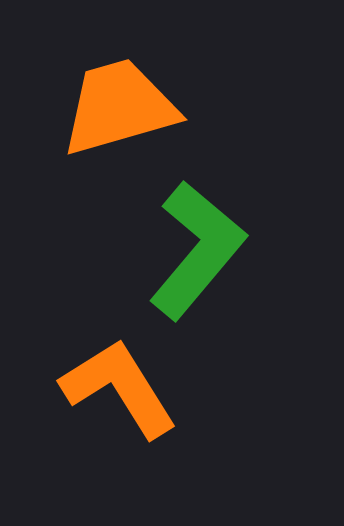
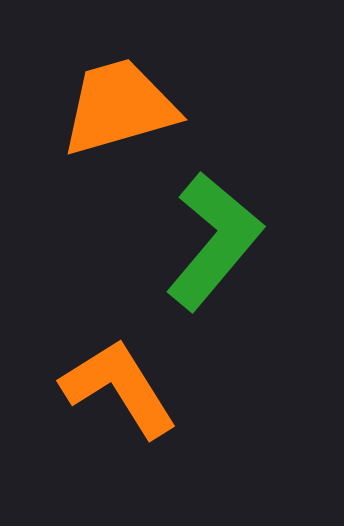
green L-shape: moved 17 px right, 9 px up
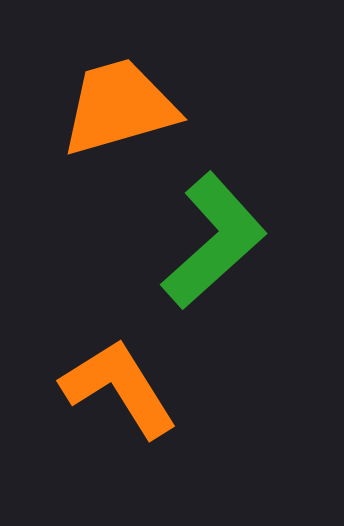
green L-shape: rotated 8 degrees clockwise
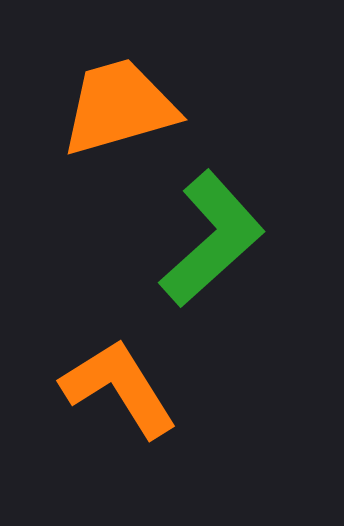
green L-shape: moved 2 px left, 2 px up
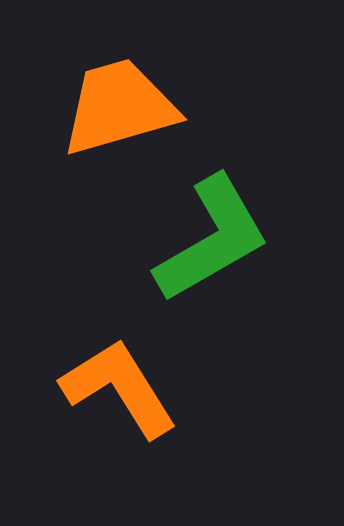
green L-shape: rotated 12 degrees clockwise
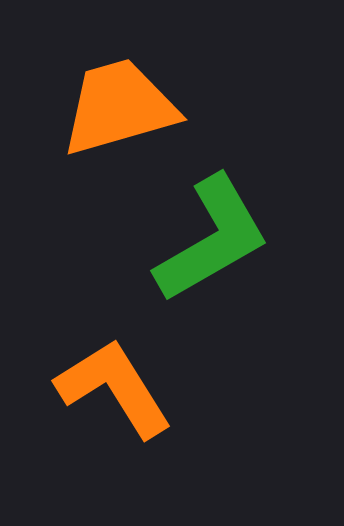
orange L-shape: moved 5 px left
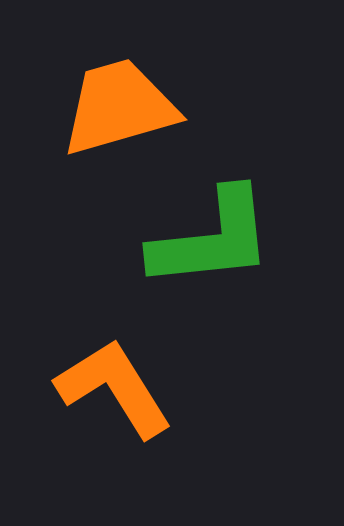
green L-shape: rotated 24 degrees clockwise
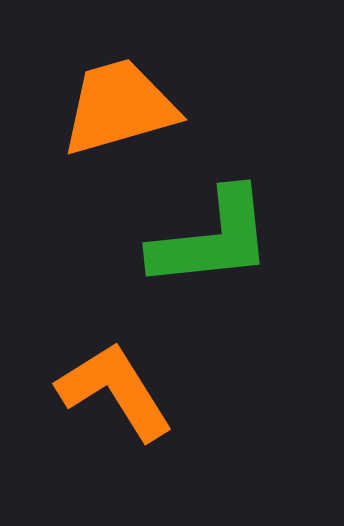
orange L-shape: moved 1 px right, 3 px down
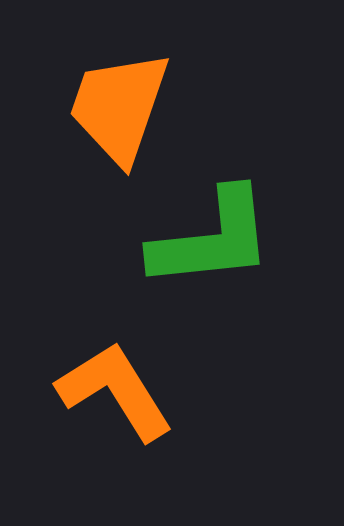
orange trapezoid: rotated 55 degrees counterclockwise
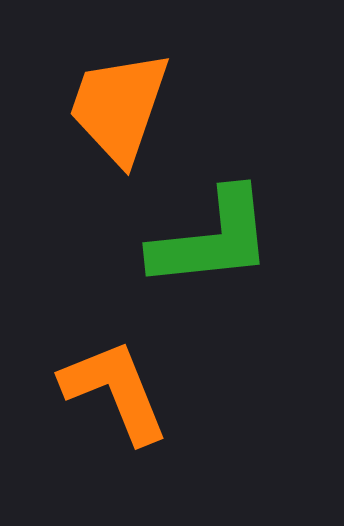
orange L-shape: rotated 10 degrees clockwise
